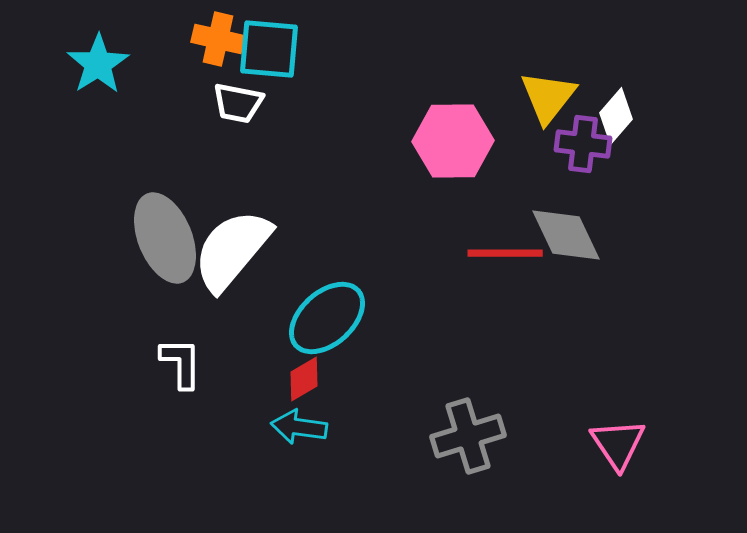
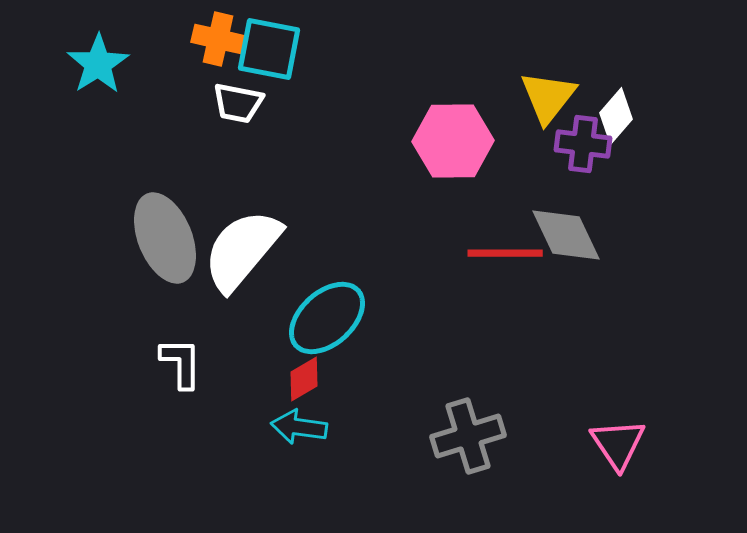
cyan square: rotated 6 degrees clockwise
white semicircle: moved 10 px right
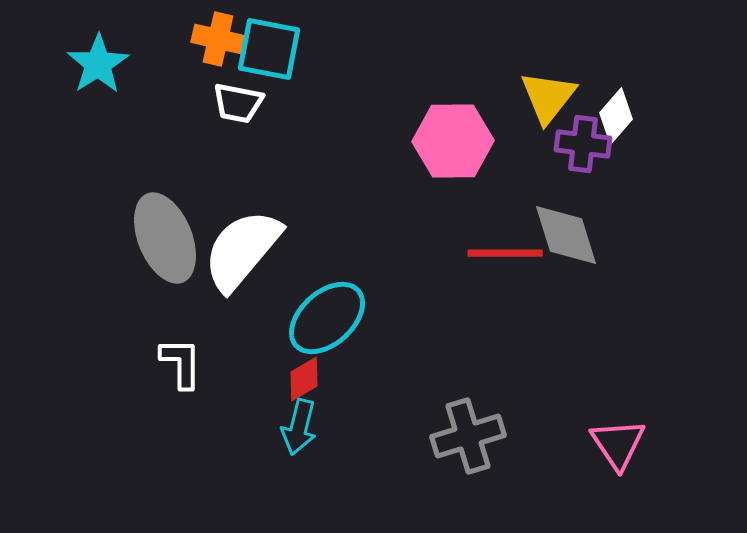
gray diamond: rotated 8 degrees clockwise
cyan arrow: rotated 84 degrees counterclockwise
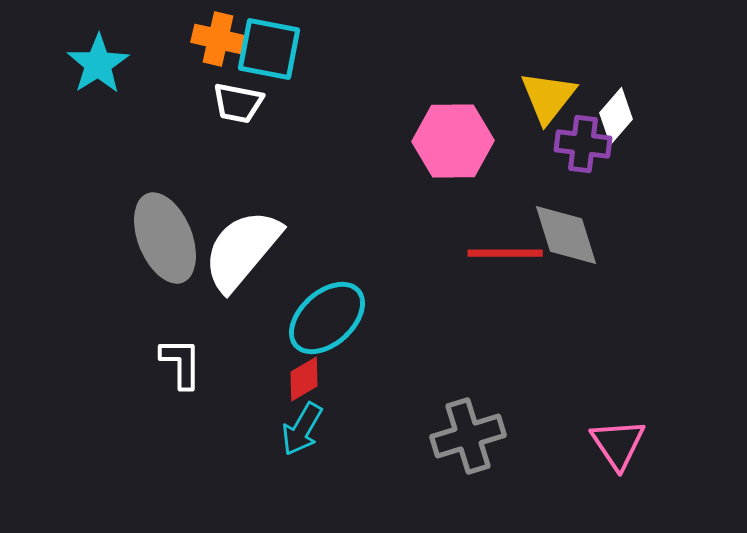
cyan arrow: moved 3 px right, 2 px down; rotated 16 degrees clockwise
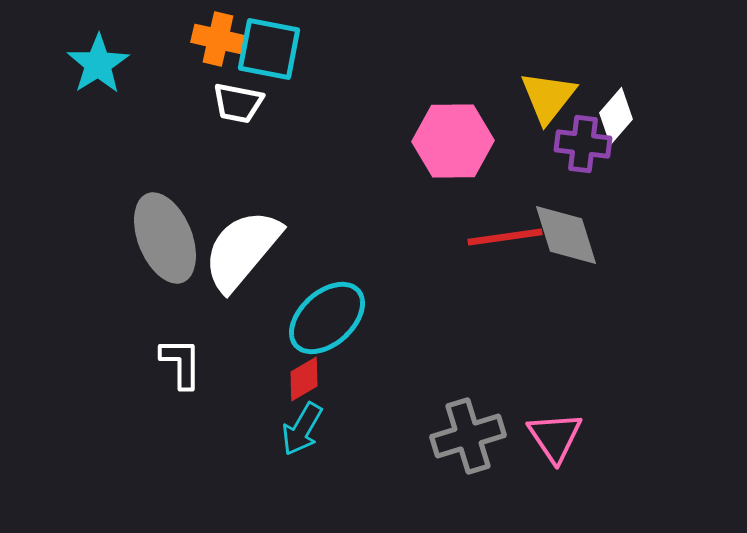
red line: moved 16 px up; rotated 8 degrees counterclockwise
pink triangle: moved 63 px left, 7 px up
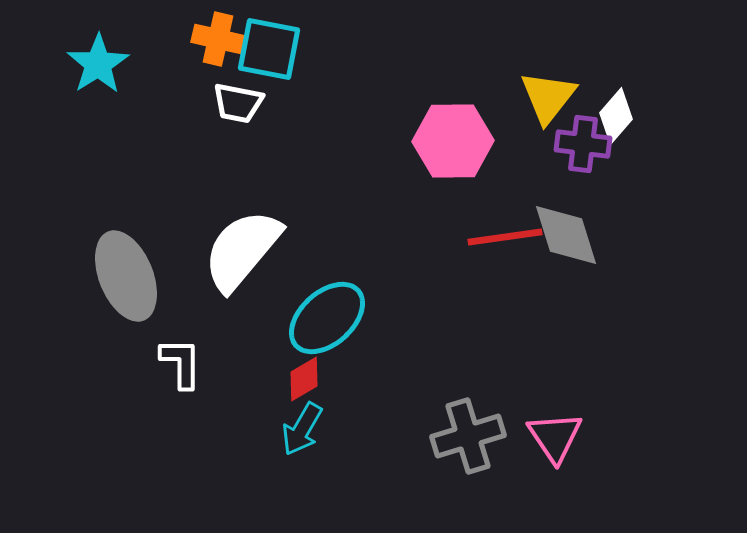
gray ellipse: moved 39 px left, 38 px down
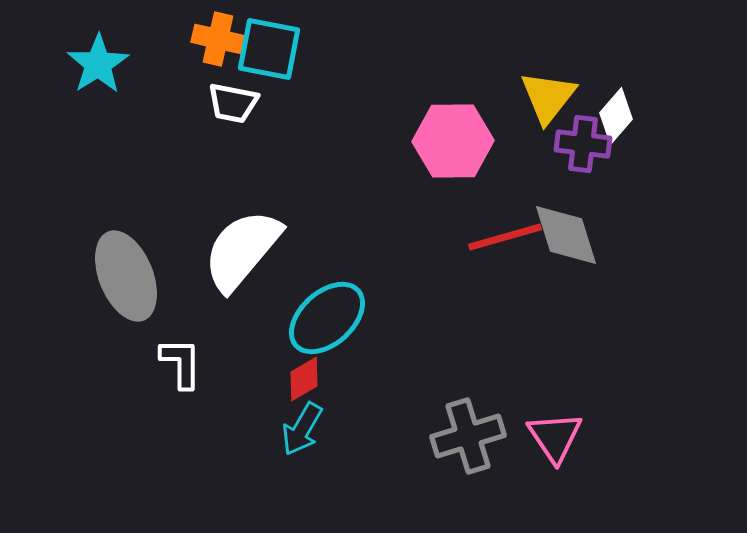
white trapezoid: moved 5 px left
red line: rotated 8 degrees counterclockwise
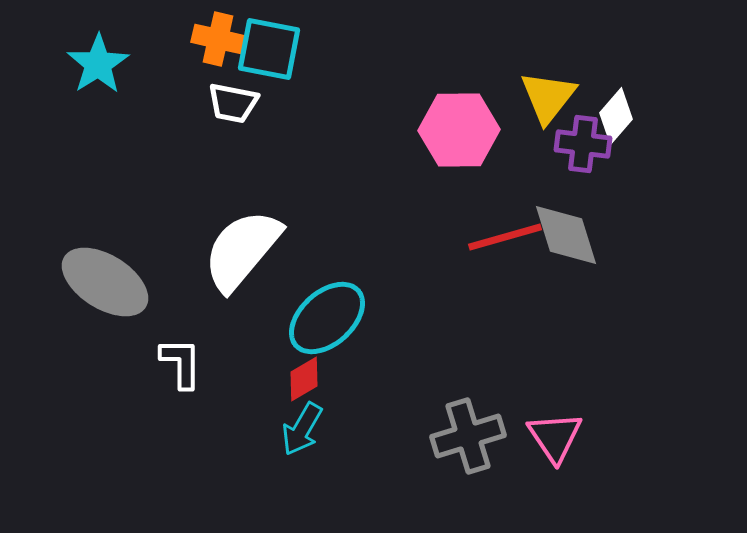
pink hexagon: moved 6 px right, 11 px up
gray ellipse: moved 21 px left, 6 px down; rotated 36 degrees counterclockwise
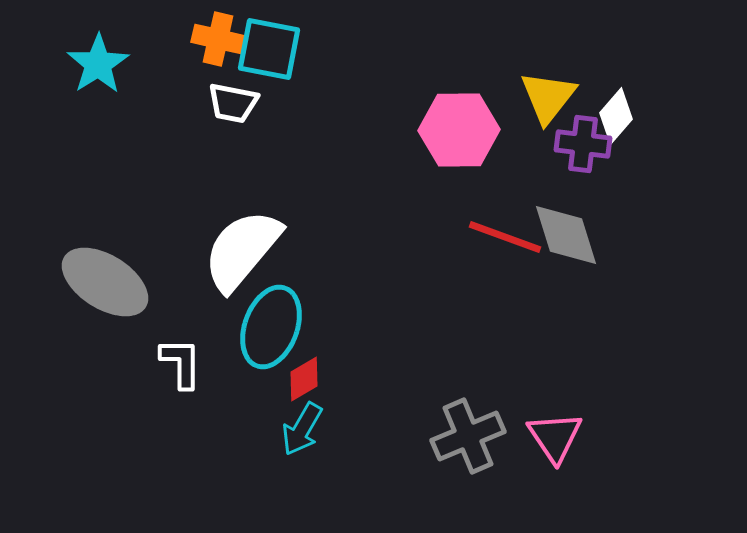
red line: rotated 36 degrees clockwise
cyan ellipse: moved 56 px left, 9 px down; rotated 28 degrees counterclockwise
gray cross: rotated 6 degrees counterclockwise
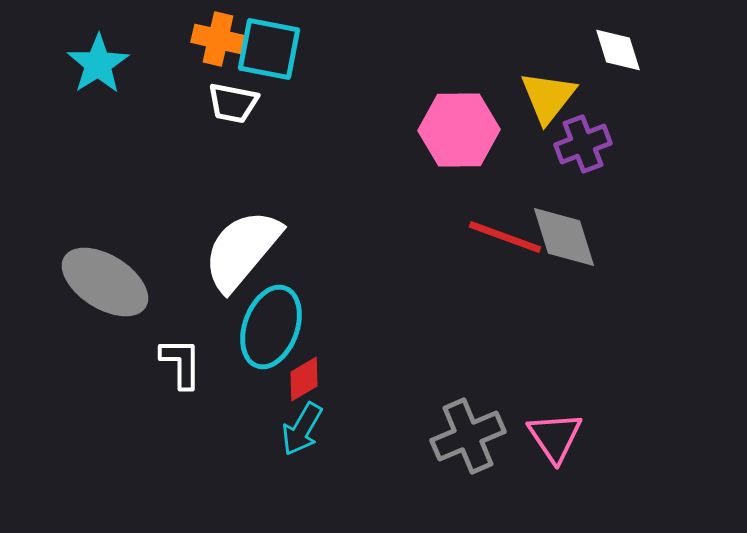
white diamond: moved 2 px right, 66 px up; rotated 58 degrees counterclockwise
purple cross: rotated 28 degrees counterclockwise
gray diamond: moved 2 px left, 2 px down
